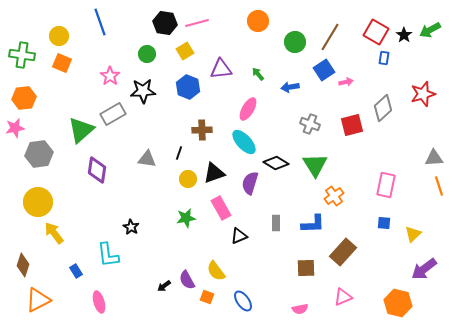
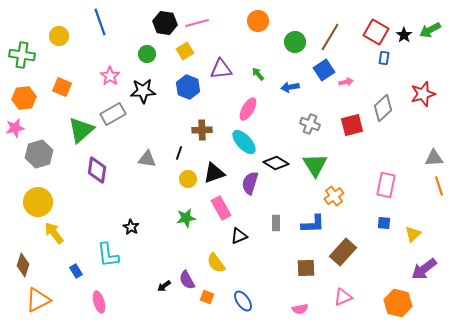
orange square at (62, 63): moved 24 px down
gray hexagon at (39, 154): rotated 8 degrees counterclockwise
yellow semicircle at (216, 271): moved 8 px up
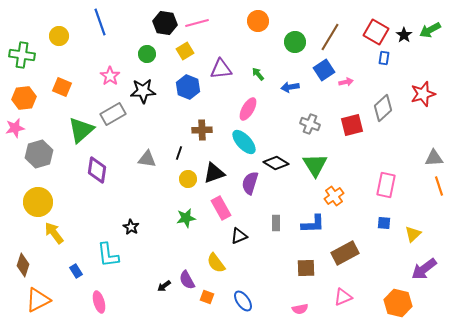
brown rectangle at (343, 252): moved 2 px right, 1 px down; rotated 20 degrees clockwise
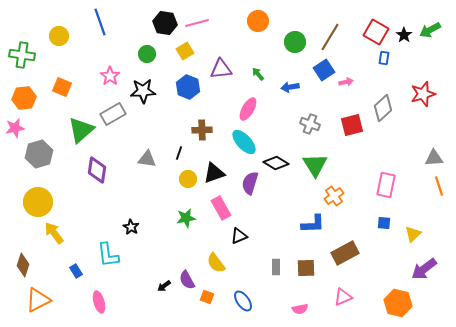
gray rectangle at (276, 223): moved 44 px down
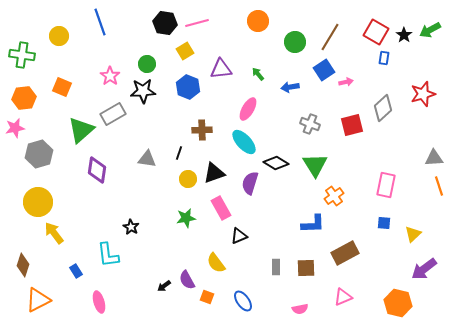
green circle at (147, 54): moved 10 px down
